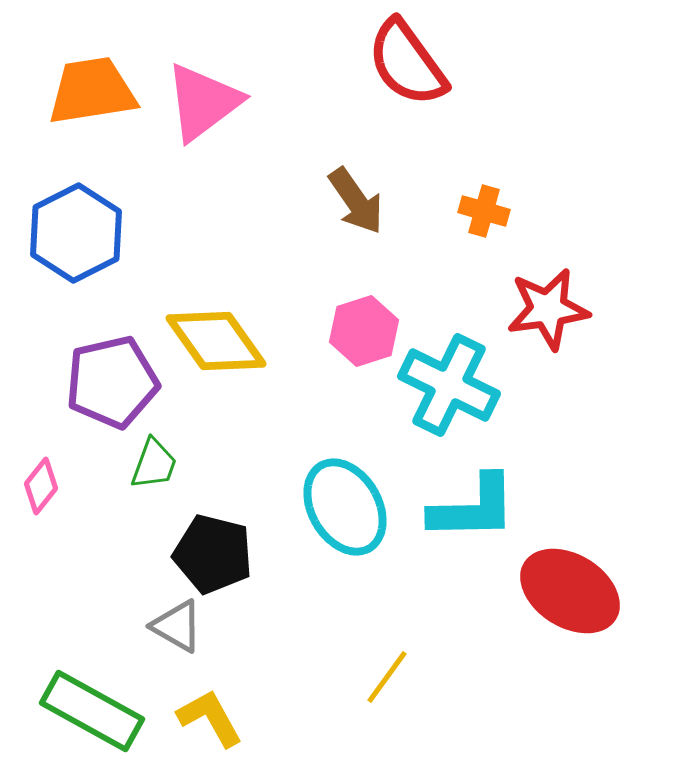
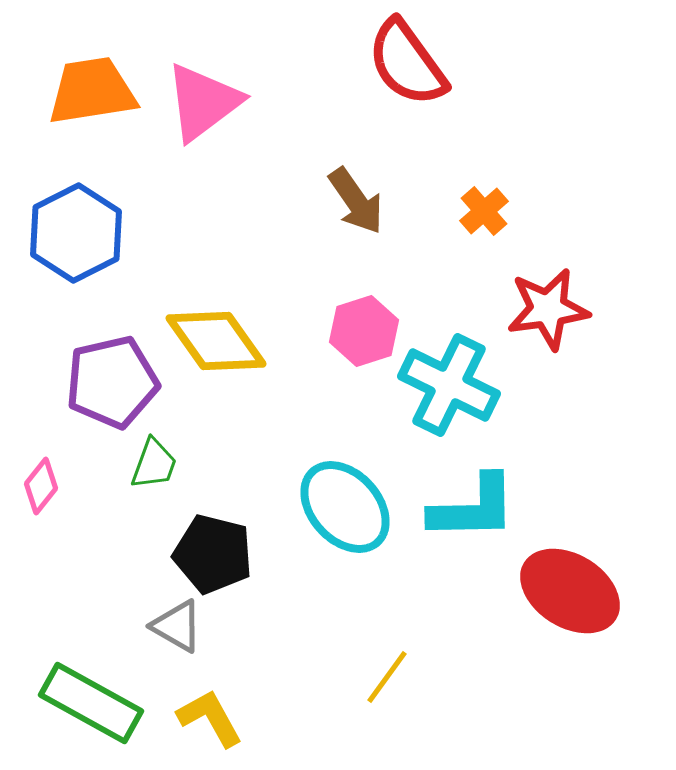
orange cross: rotated 33 degrees clockwise
cyan ellipse: rotated 12 degrees counterclockwise
green rectangle: moved 1 px left, 8 px up
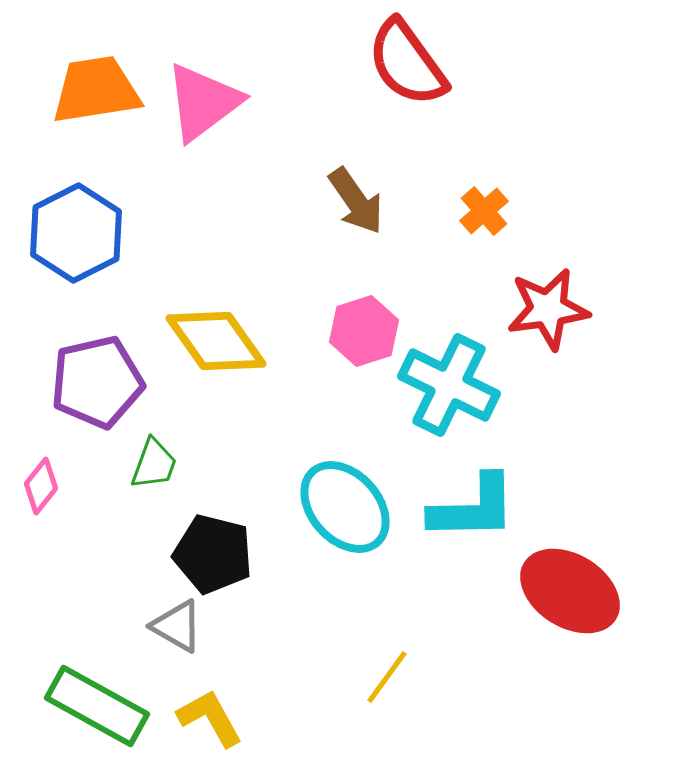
orange trapezoid: moved 4 px right, 1 px up
purple pentagon: moved 15 px left
green rectangle: moved 6 px right, 3 px down
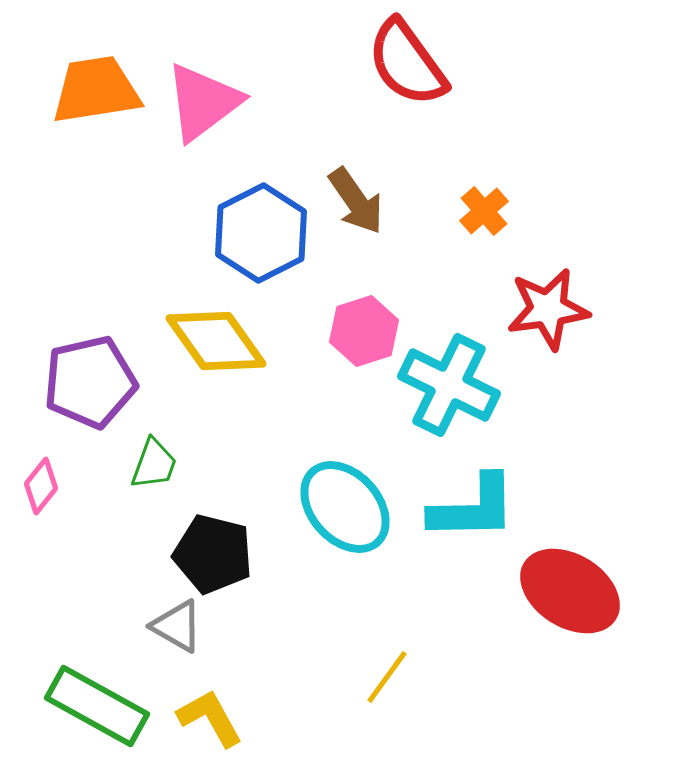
blue hexagon: moved 185 px right
purple pentagon: moved 7 px left
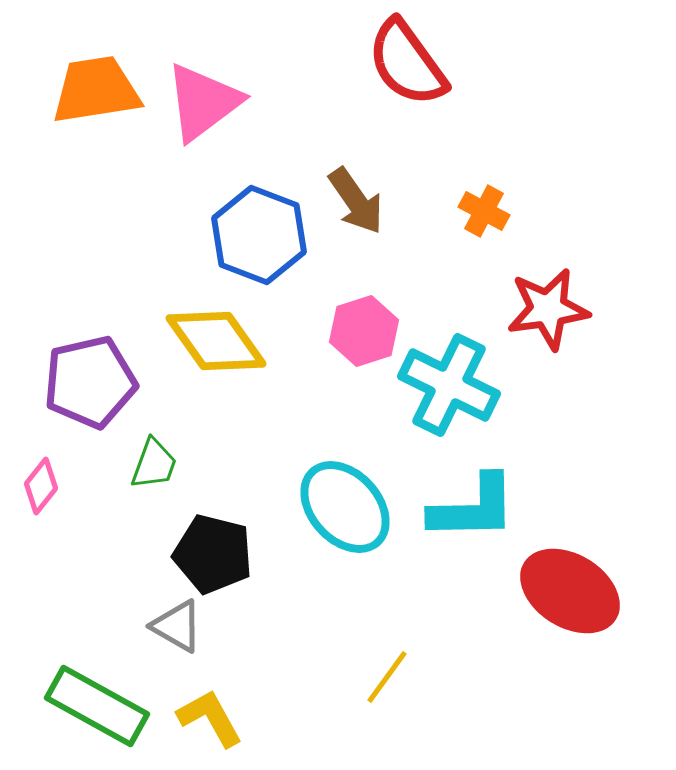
orange cross: rotated 21 degrees counterclockwise
blue hexagon: moved 2 px left, 2 px down; rotated 12 degrees counterclockwise
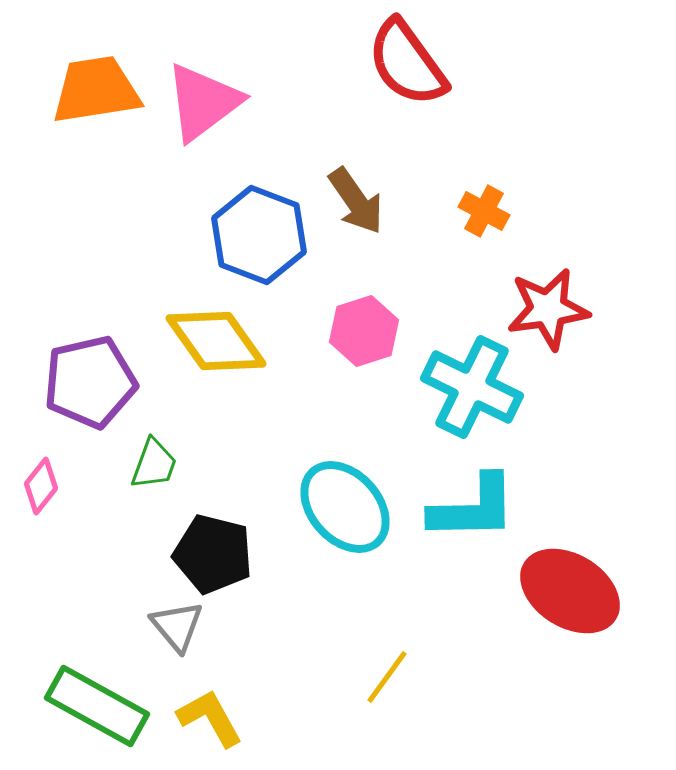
cyan cross: moved 23 px right, 2 px down
gray triangle: rotated 20 degrees clockwise
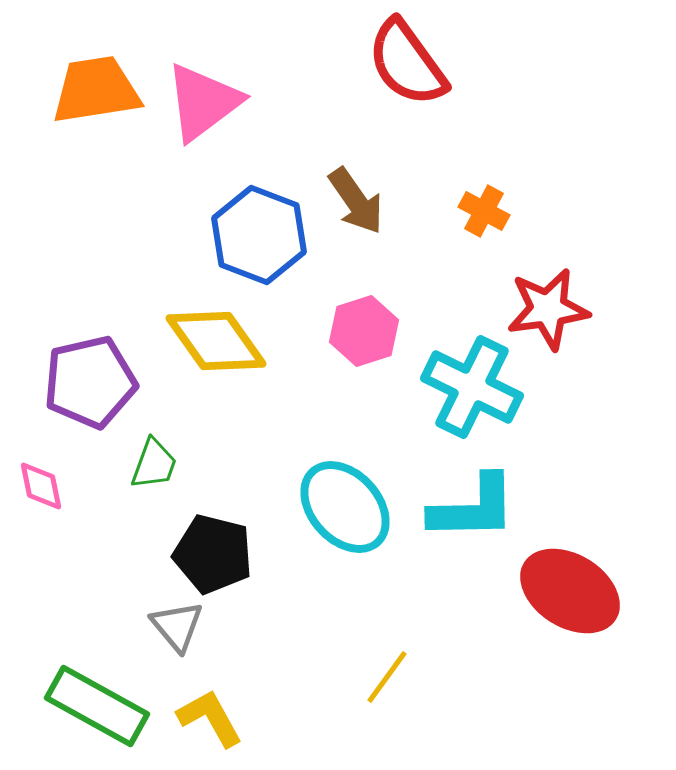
pink diamond: rotated 50 degrees counterclockwise
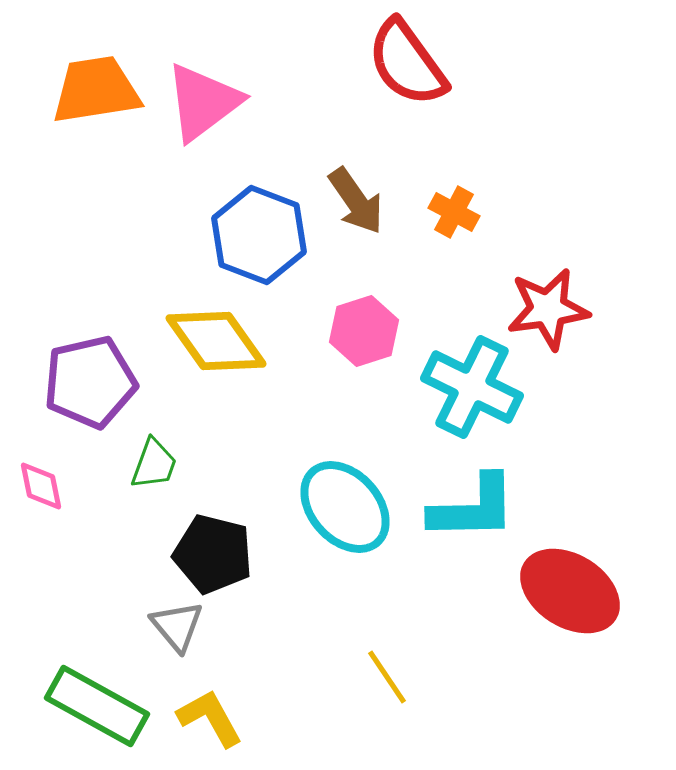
orange cross: moved 30 px left, 1 px down
yellow line: rotated 70 degrees counterclockwise
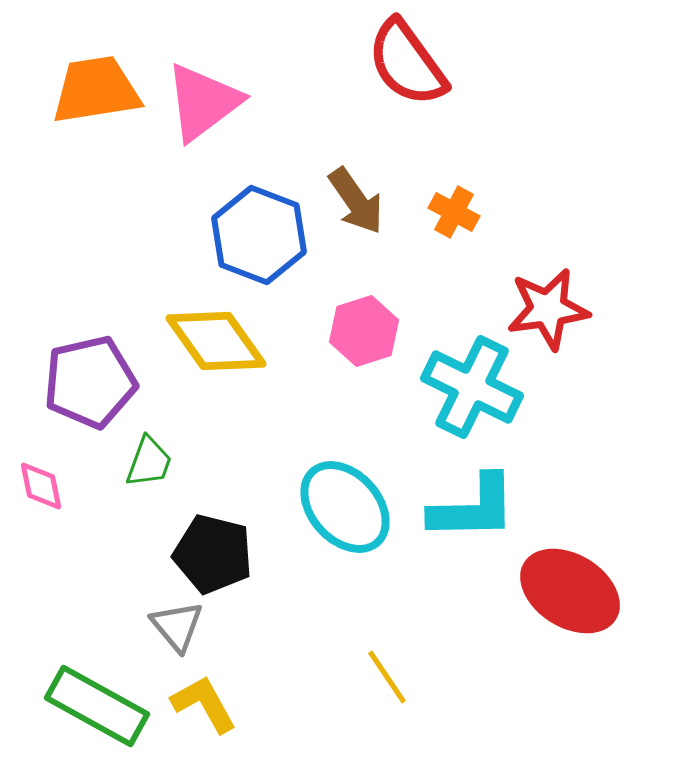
green trapezoid: moved 5 px left, 2 px up
yellow L-shape: moved 6 px left, 14 px up
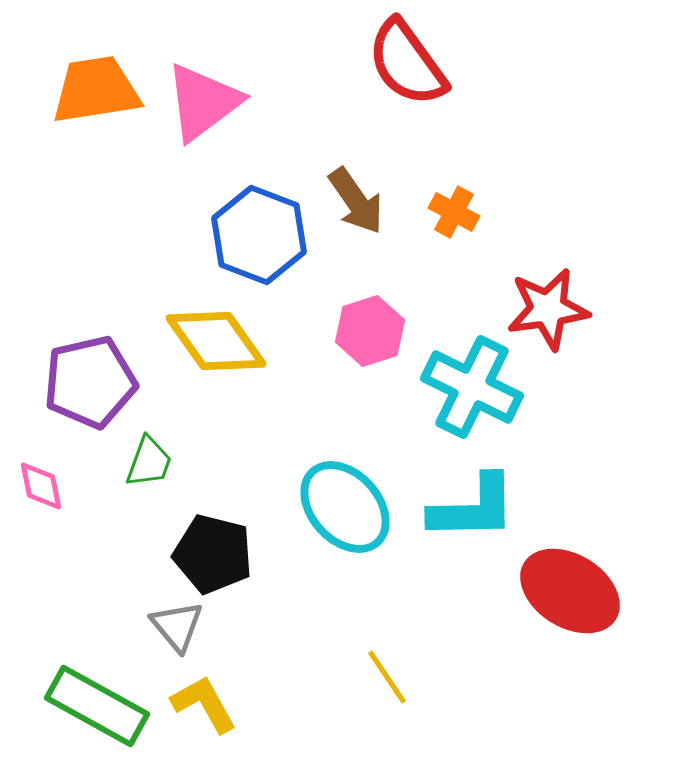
pink hexagon: moved 6 px right
